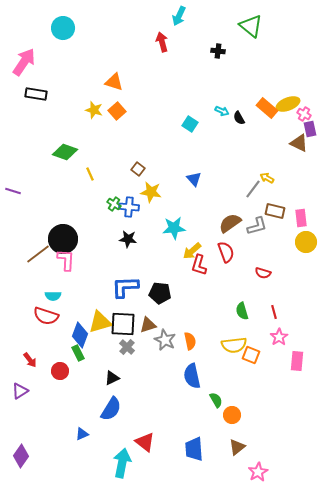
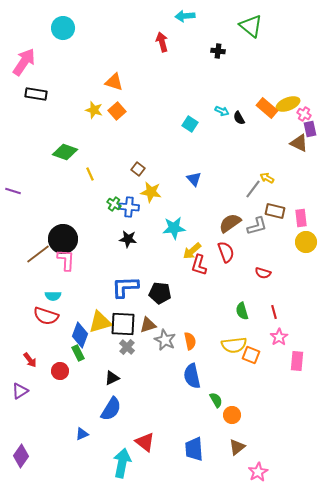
cyan arrow at (179, 16): moved 6 px right; rotated 60 degrees clockwise
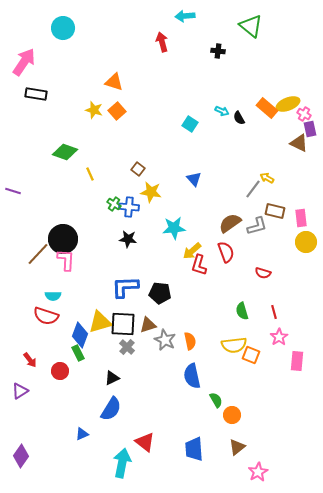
brown line at (38, 254): rotated 10 degrees counterclockwise
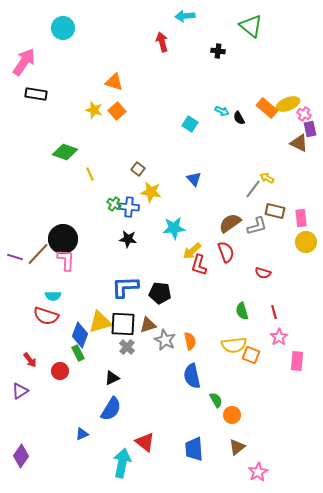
purple line at (13, 191): moved 2 px right, 66 px down
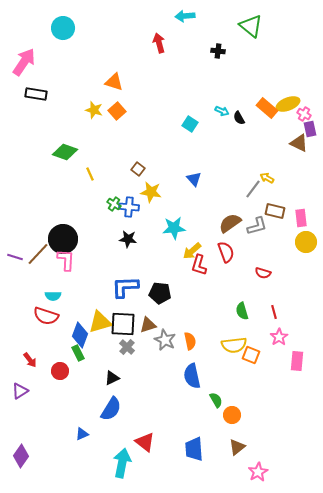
red arrow at (162, 42): moved 3 px left, 1 px down
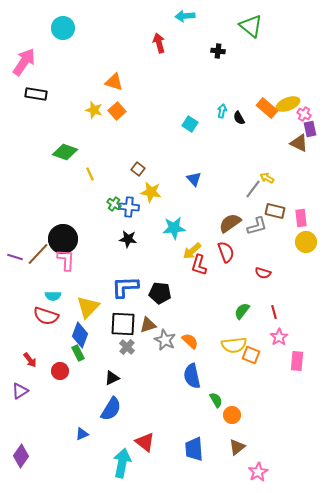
cyan arrow at (222, 111): rotated 104 degrees counterclockwise
green semicircle at (242, 311): rotated 54 degrees clockwise
yellow triangle at (100, 322): moved 12 px left, 15 px up; rotated 30 degrees counterclockwise
orange semicircle at (190, 341): rotated 36 degrees counterclockwise
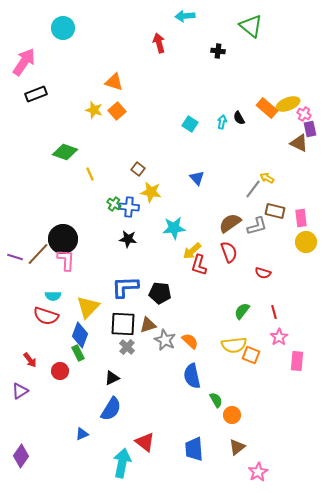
black rectangle at (36, 94): rotated 30 degrees counterclockwise
cyan arrow at (222, 111): moved 11 px down
blue triangle at (194, 179): moved 3 px right, 1 px up
red semicircle at (226, 252): moved 3 px right
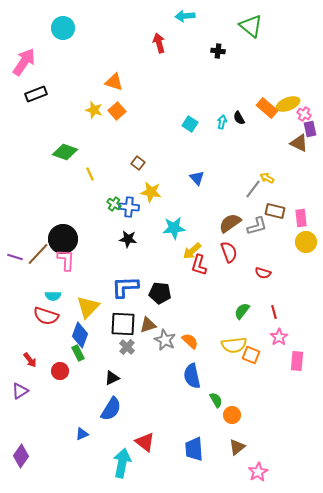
brown square at (138, 169): moved 6 px up
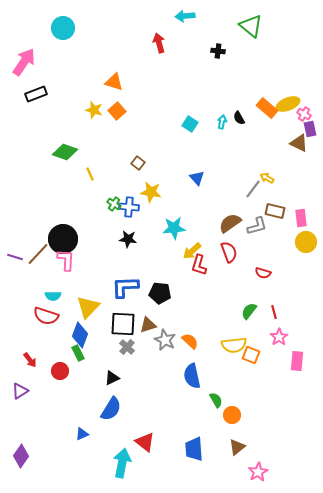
green semicircle at (242, 311): moved 7 px right
